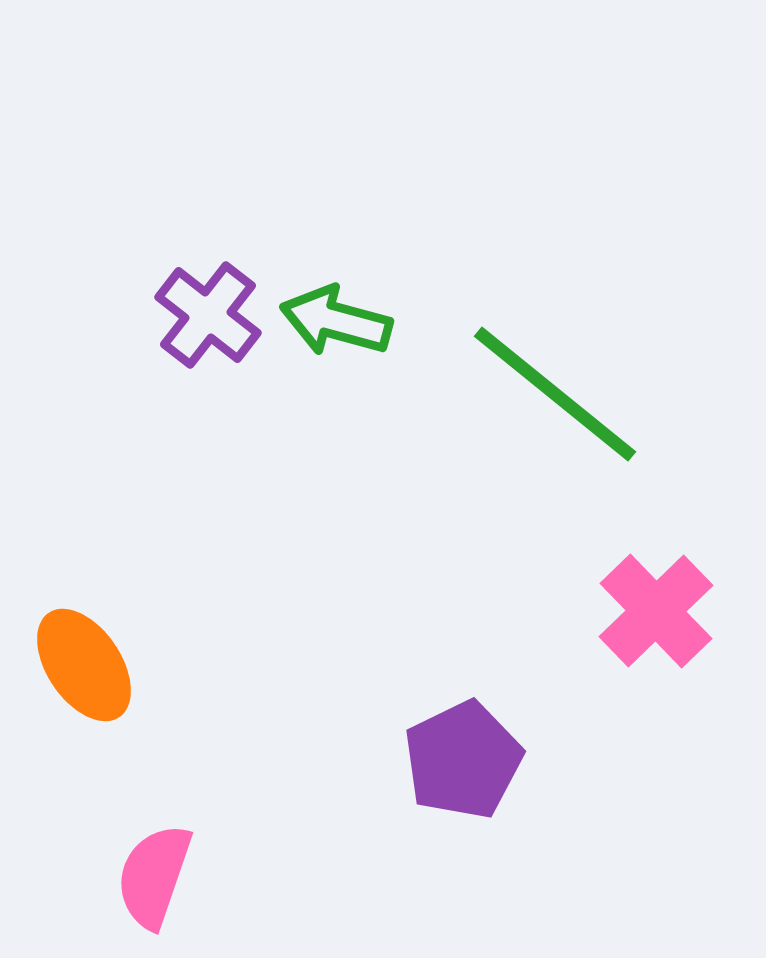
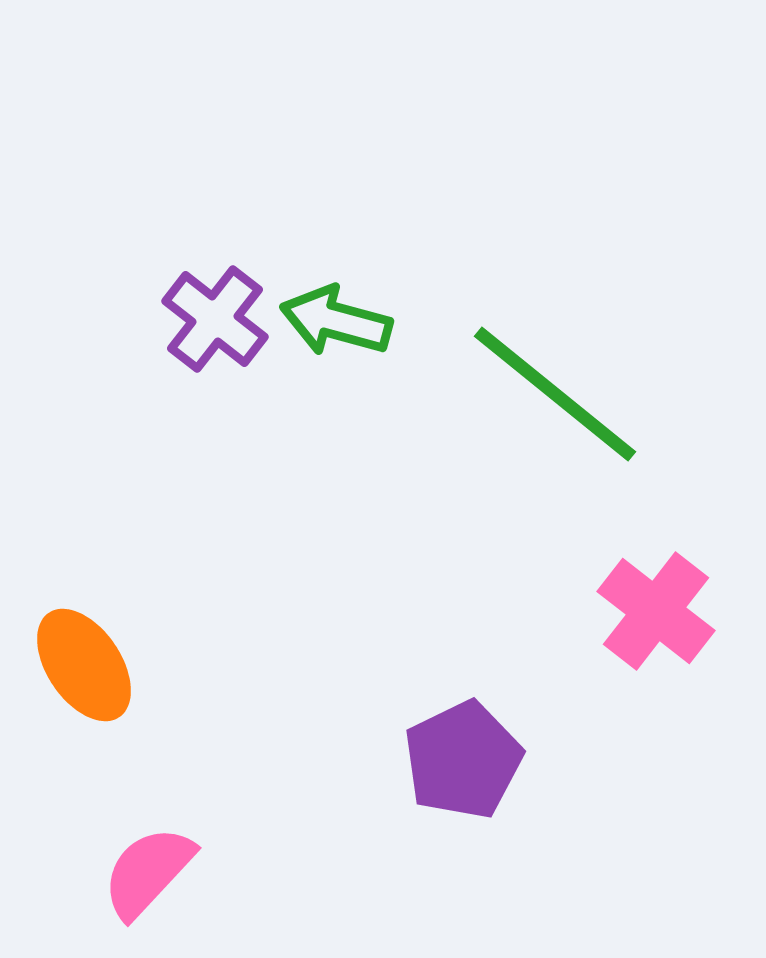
purple cross: moved 7 px right, 4 px down
pink cross: rotated 8 degrees counterclockwise
pink semicircle: moved 6 px left, 4 px up; rotated 24 degrees clockwise
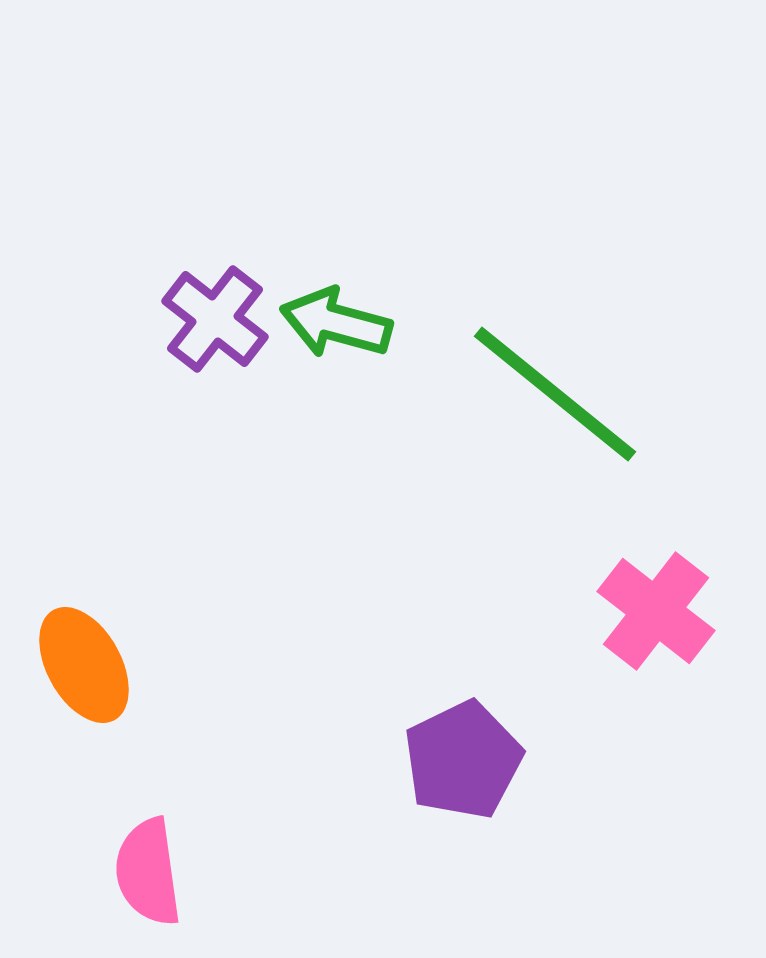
green arrow: moved 2 px down
orange ellipse: rotated 5 degrees clockwise
pink semicircle: rotated 51 degrees counterclockwise
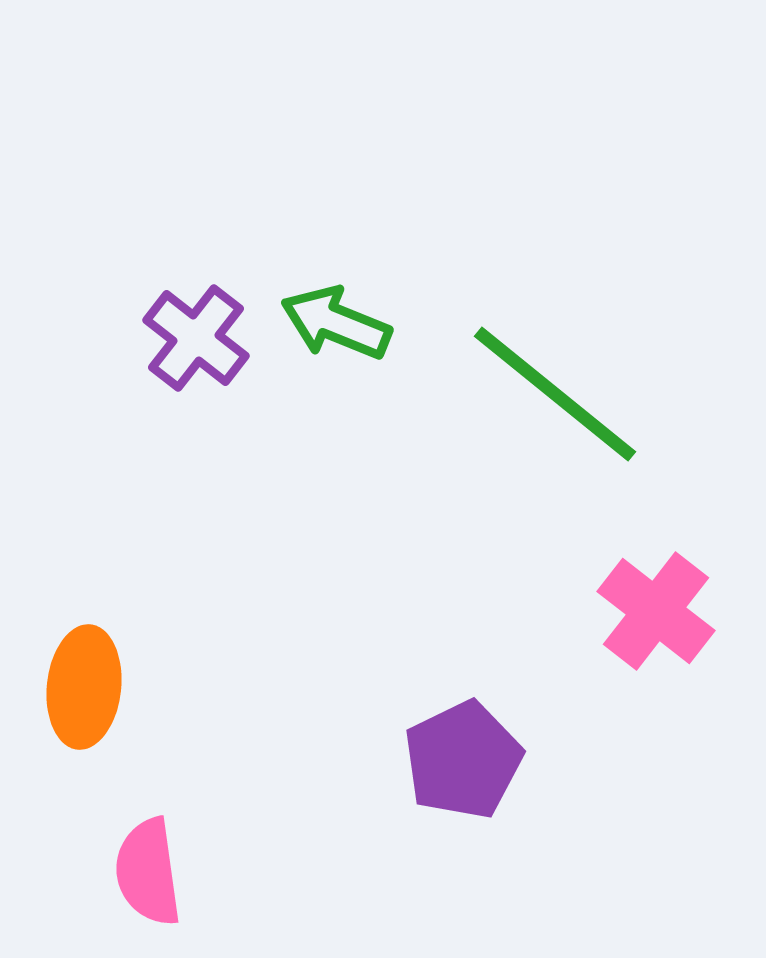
purple cross: moved 19 px left, 19 px down
green arrow: rotated 7 degrees clockwise
orange ellipse: moved 22 px down; rotated 35 degrees clockwise
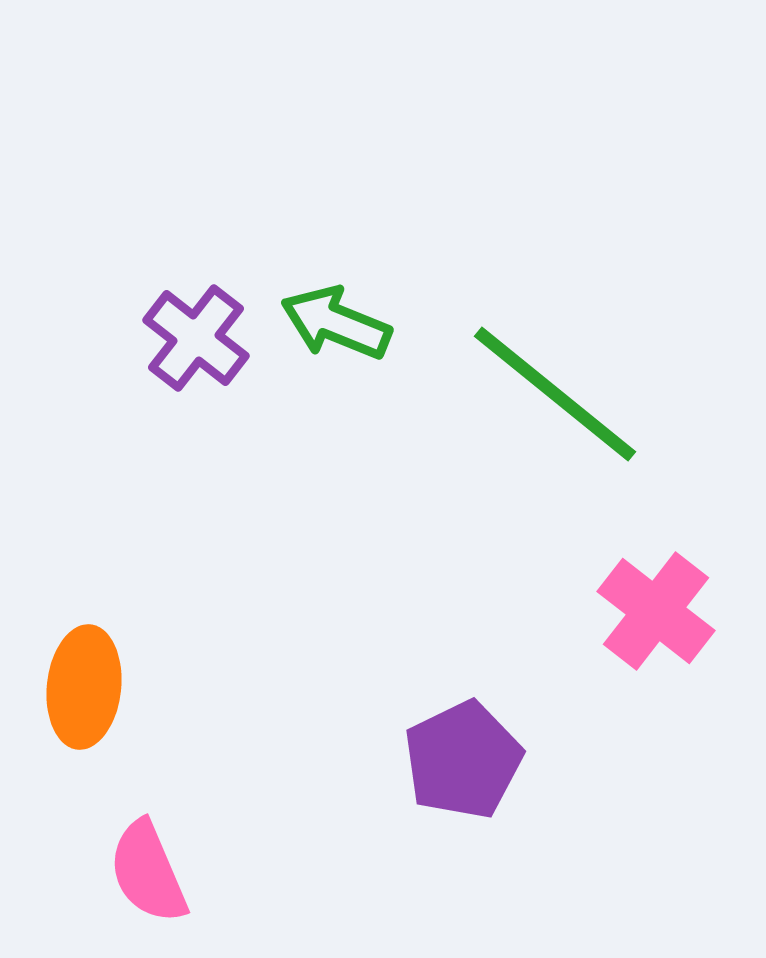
pink semicircle: rotated 15 degrees counterclockwise
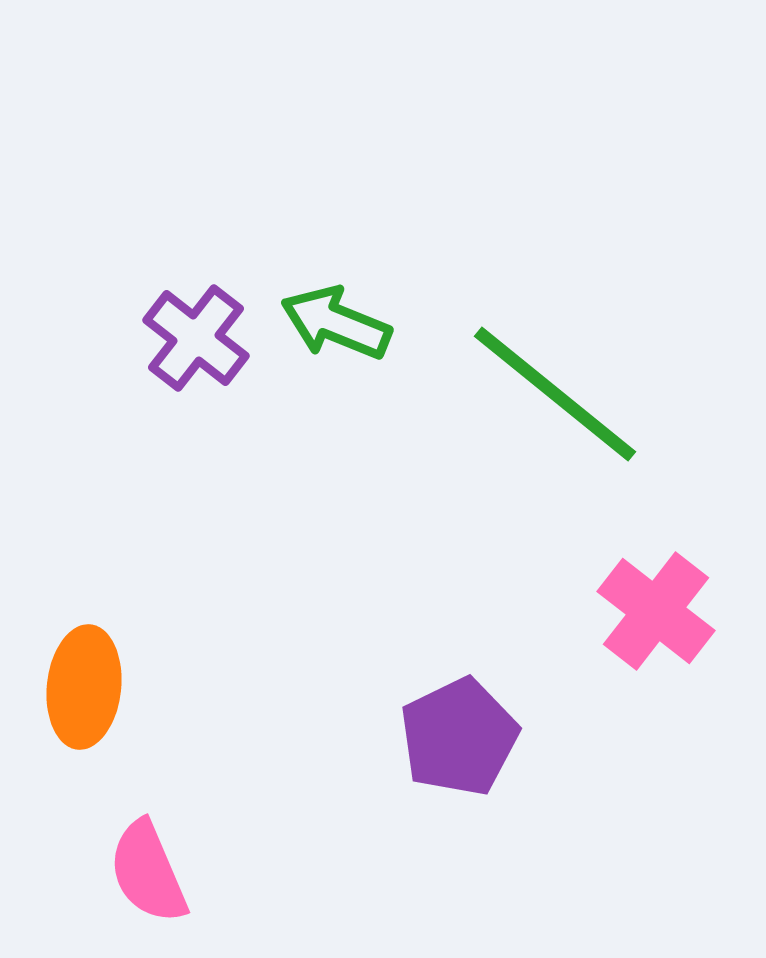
purple pentagon: moved 4 px left, 23 px up
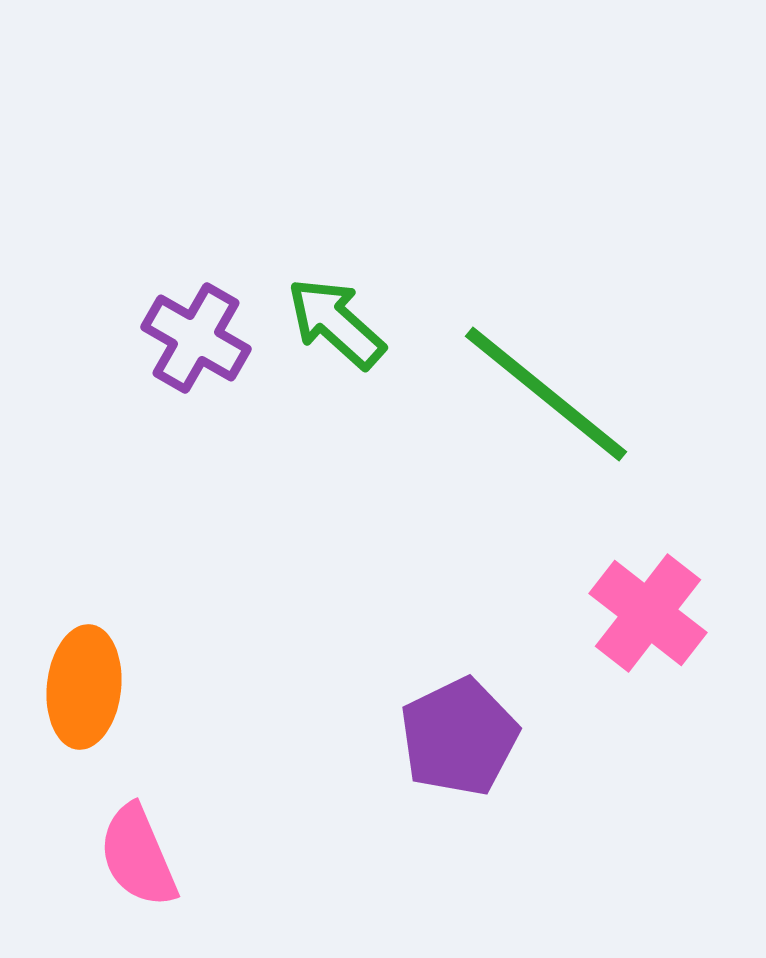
green arrow: rotated 20 degrees clockwise
purple cross: rotated 8 degrees counterclockwise
green line: moved 9 px left
pink cross: moved 8 px left, 2 px down
pink semicircle: moved 10 px left, 16 px up
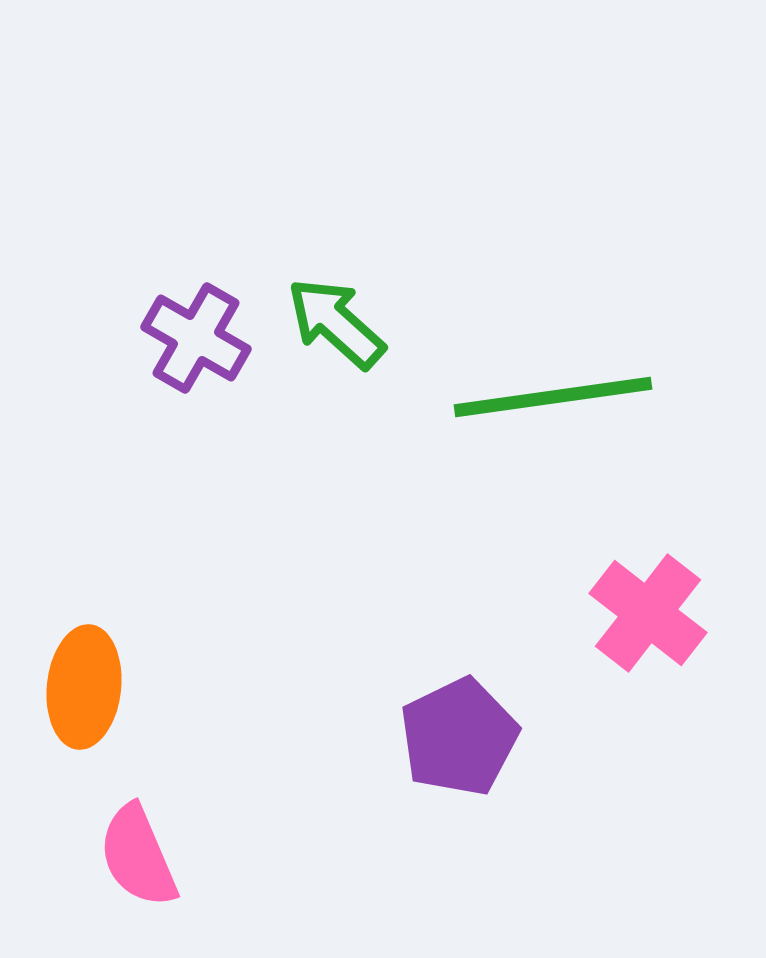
green line: moved 7 px right, 3 px down; rotated 47 degrees counterclockwise
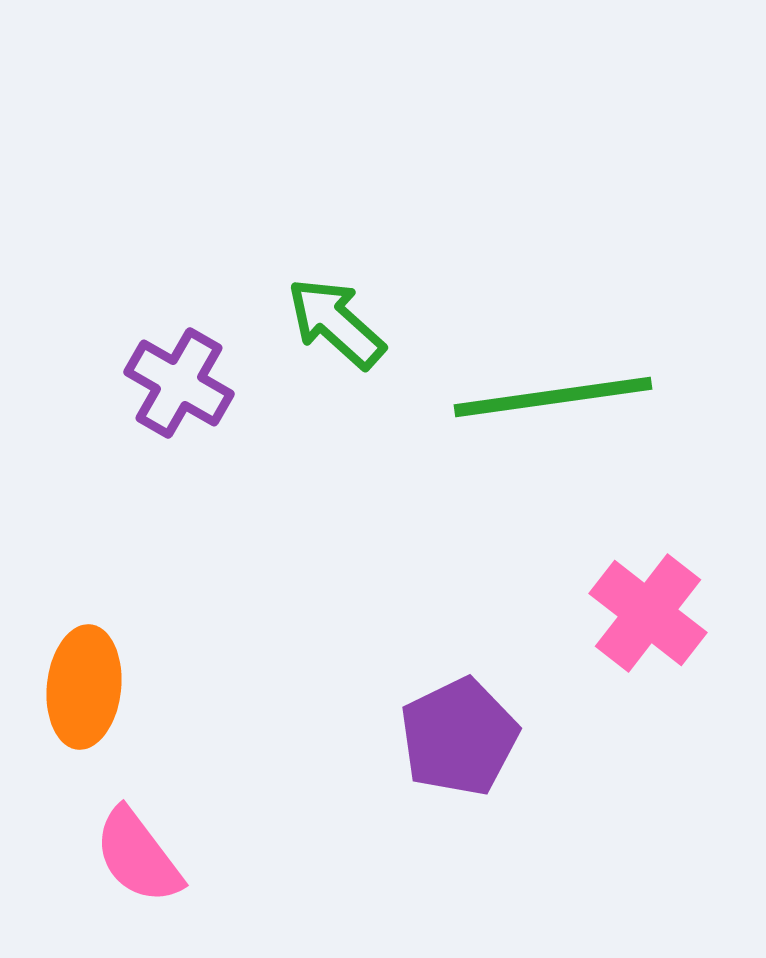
purple cross: moved 17 px left, 45 px down
pink semicircle: rotated 14 degrees counterclockwise
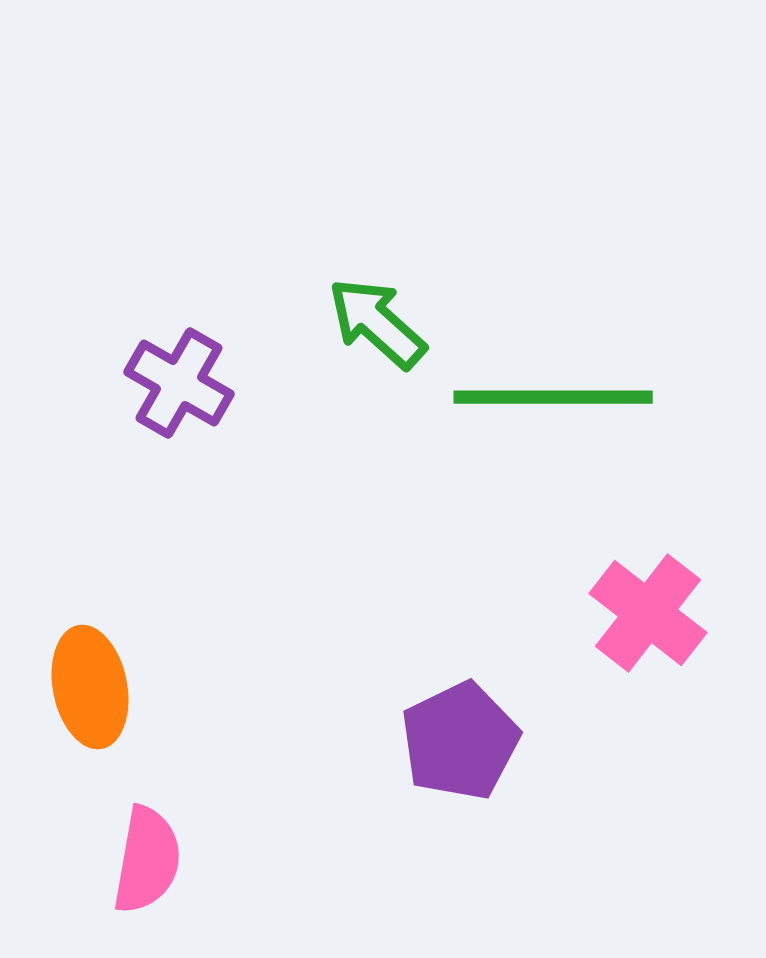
green arrow: moved 41 px right
green line: rotated 8 degrees clockwise
orange ellipse: moved 6 px right; rotated 17 degrees counterclockwise
purple pentagon: moved 1 px right, 4 px down
pink semicircle: moved 9 px right, 4 px down; rotated 133 degrees counterclockwise
